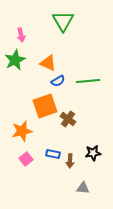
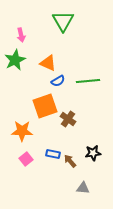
orange star: rotated 15 degrees clockwise
brown arrow: rotated 136 degrees clockwise
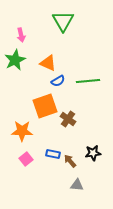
gray triangle: moved 6 px left, 3 px up
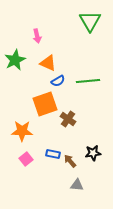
green triangle: moved 27 px right
pink arrow: moved 16 px right, 1 px down
orange square: moved 2 px up
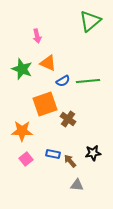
green triangle: rotated 20 degrees clockwise
green star: moved 7 px right, 9 px down; rotated 25 degrees counterclockwise
blue semicircle: moved 5 px right
